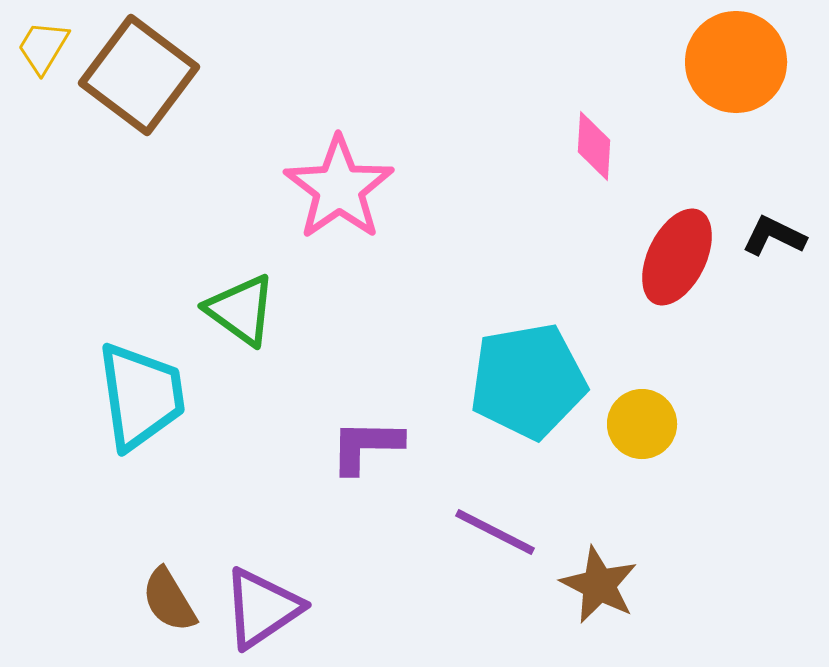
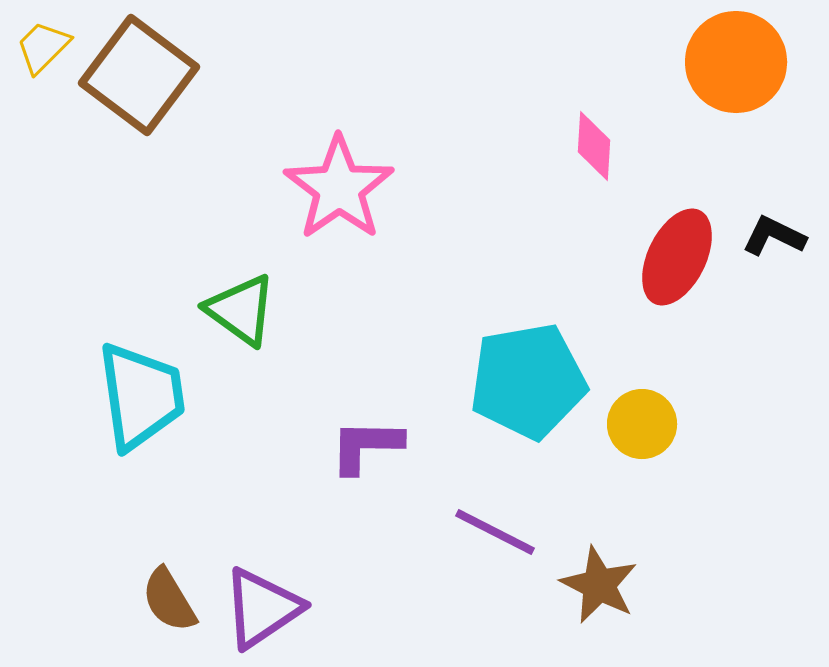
yellow trapezoid: rotated 14 degrees clockwise
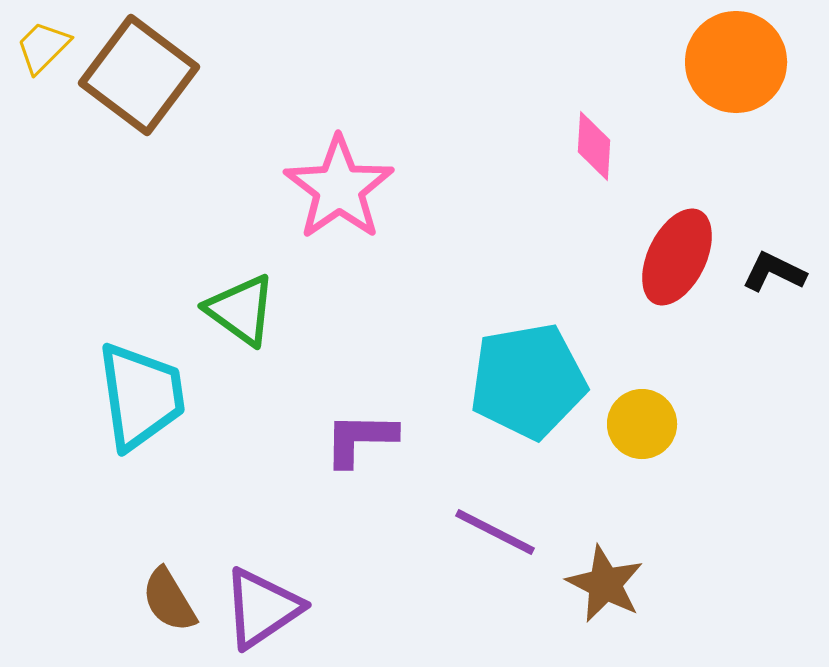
black L-shape: moved 36 px down
purple L-shape: moved 6 px left, 7 px up
brown star: moved 6 px right, 1 px up
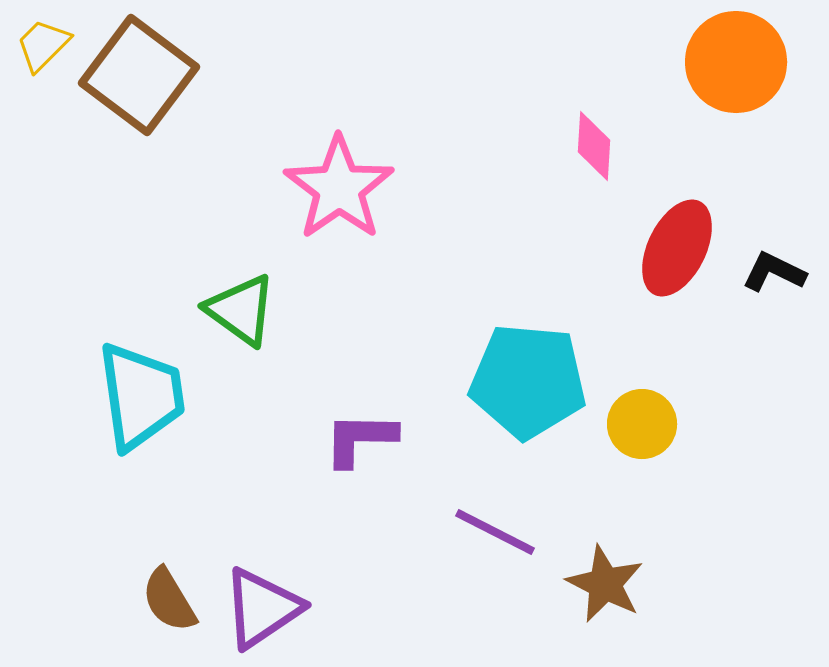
yellow trapezoid: moved 2 px up
red ellipse: moved 9 px up
cyan pentagon: rotated 15 degrees clockwise
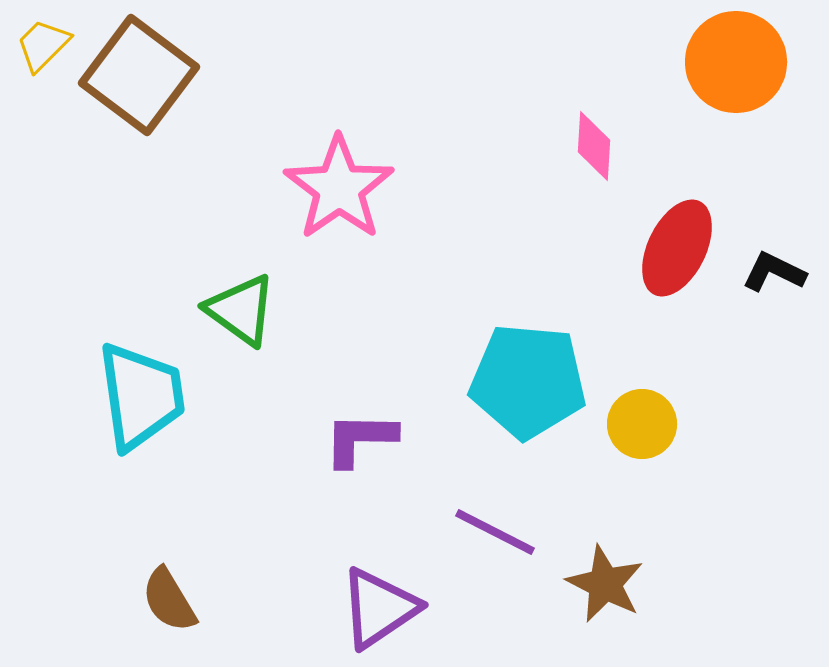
purple triangle: moved 117 px right
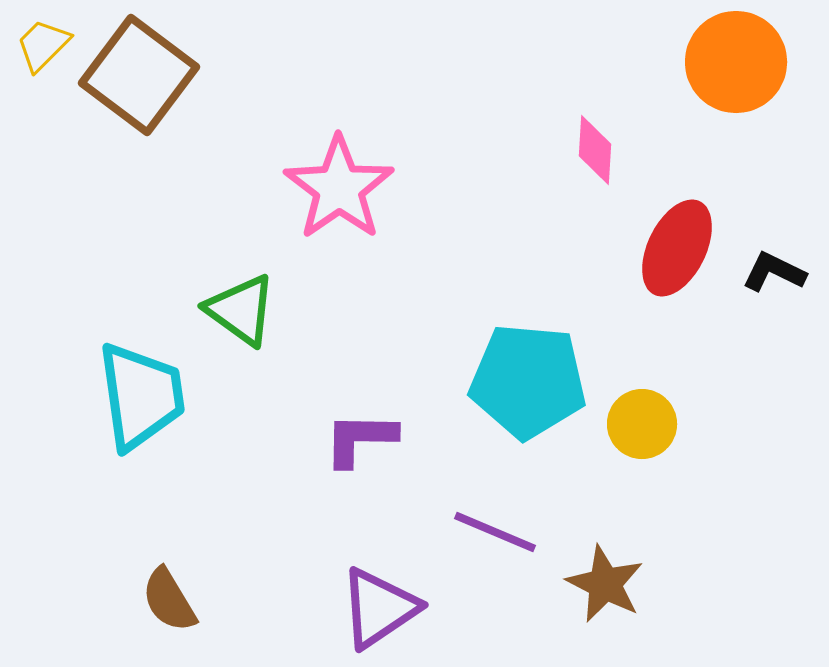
pink diamond: moved 1 px right, 4 px down
purple line: rotated 4 degrees counterclockwise
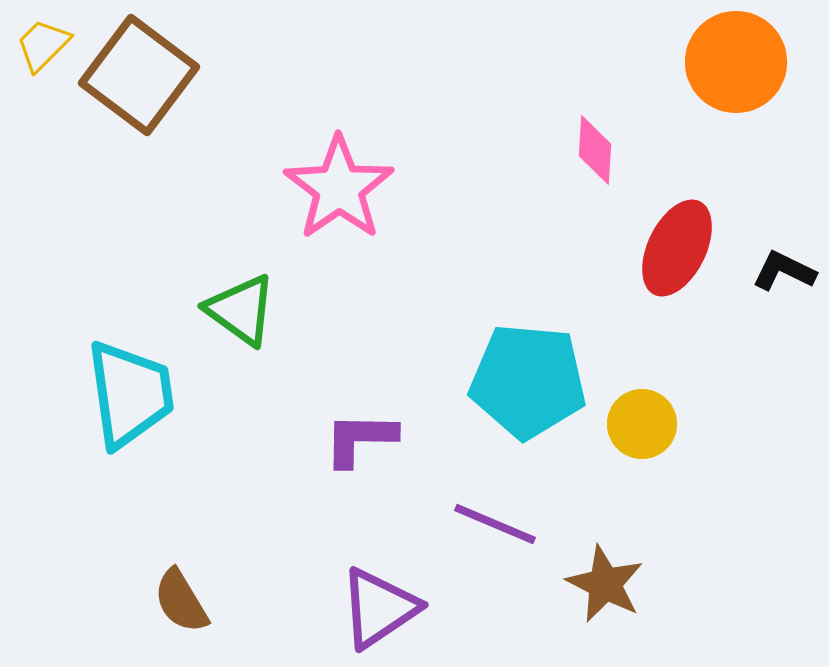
black L-shape: moved 10 px right, 1 px up
cyan trapezoid: moved 11 px left, 2 px up
purple line: moved 8 px up
brown semicircle: moved 12 px right, 1 px down
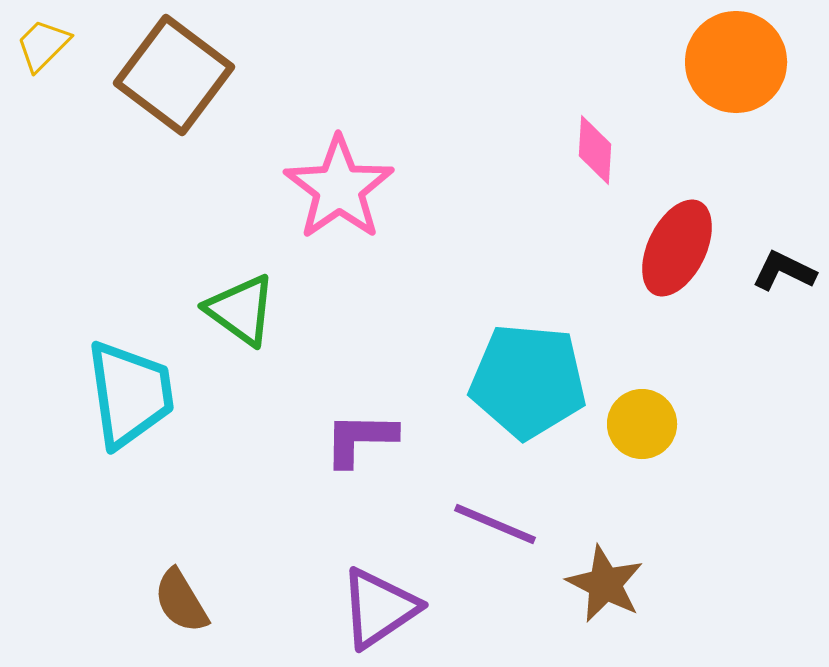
brown square: moved 35 px right
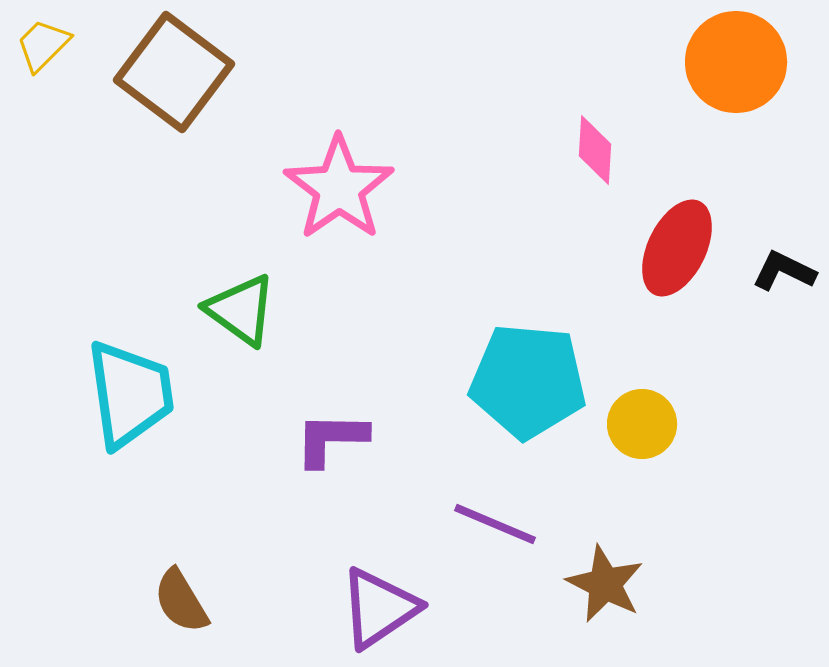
brown square: moved 3 px up
purple L-shape: moved 29 px left
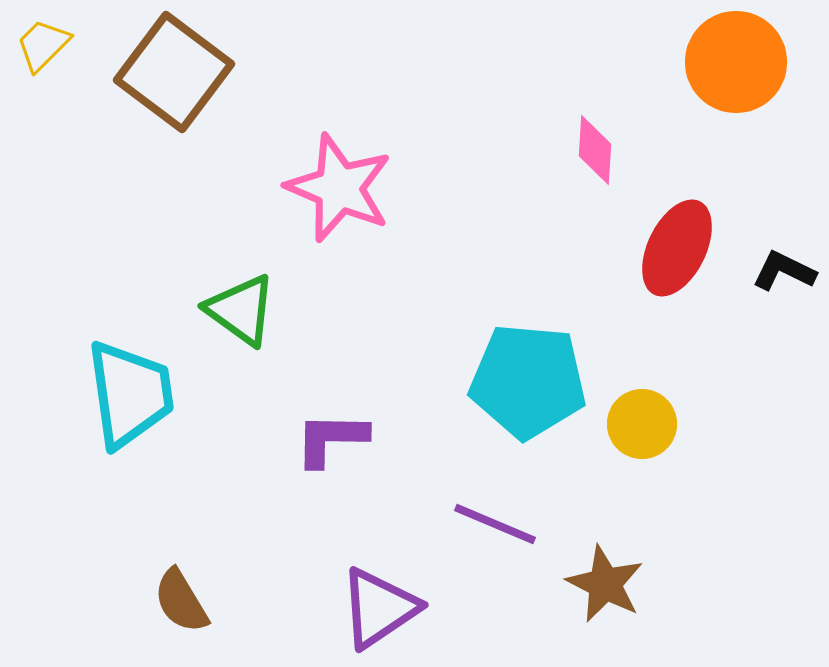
pink star: rotated 14 degrees counterclockwise
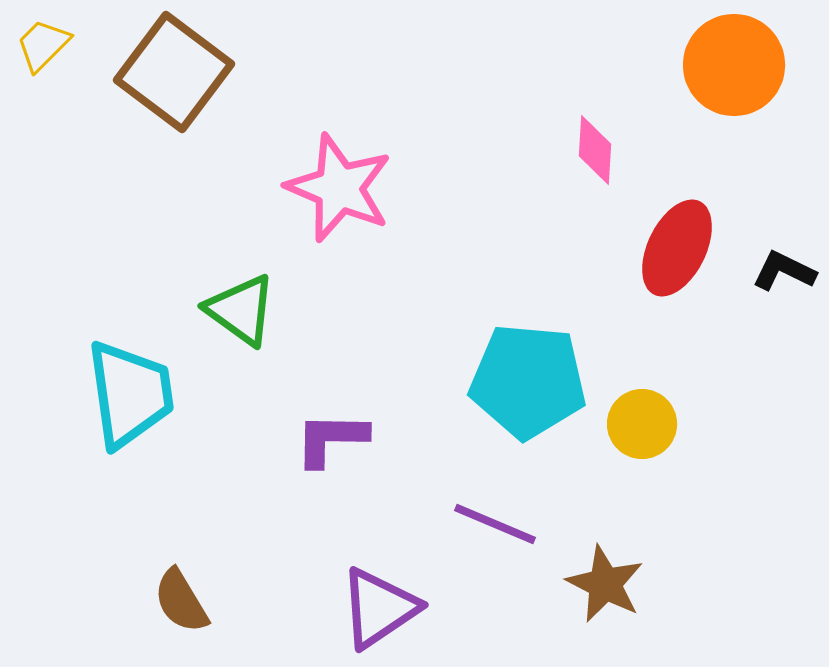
orange circle: moved 2 px left, 3 px down
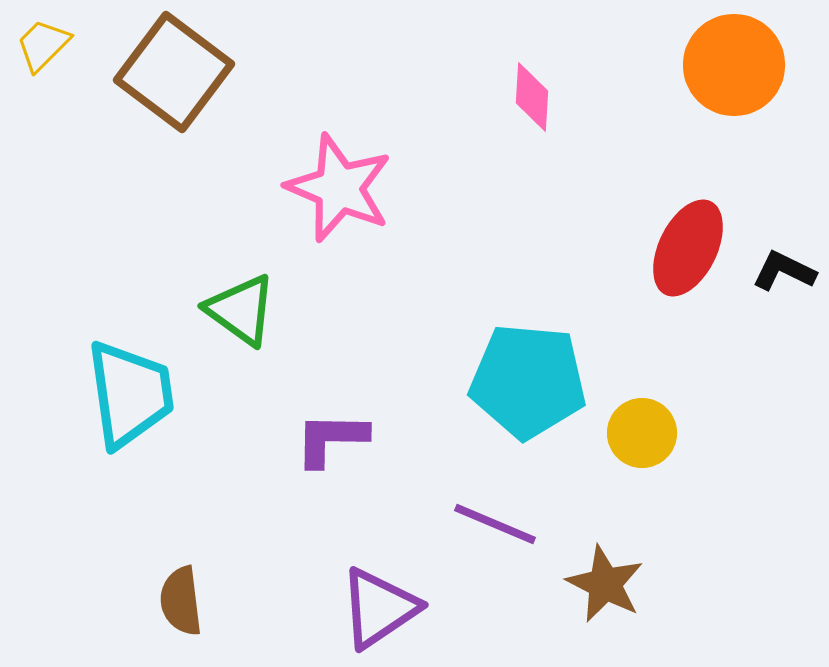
pink diamond: moved 63 px left, 53 px up
red ellipse: moved 11 px right
yellow circle: moved 9 px down
brown semicircle: rotated 24 degrees clockwise
